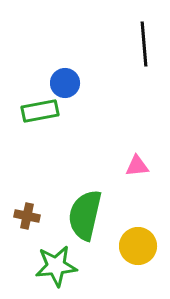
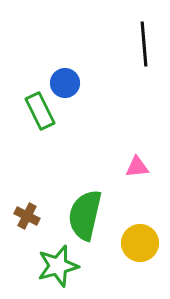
green rectangle: rotated 75 degrees clockwise
pink triangle: moved 1 px down
brown cross: rotated 15 degrees clockwise
yellow circle: moved 2 px right, 3 px up
green star: moved 2 px right; rotated 9 degrees counterclockwise
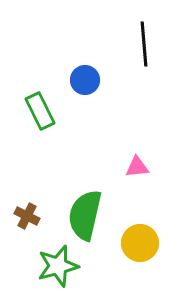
blue circle: moved 20 px right, 3 px up
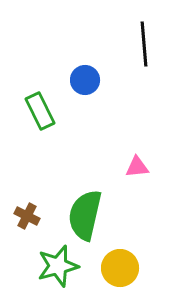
yellow circle: moved 20 px left, 25 px down
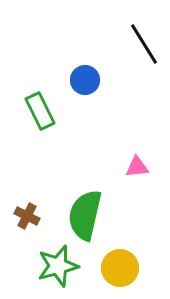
black line: rotated 27 degrees counterclockwise
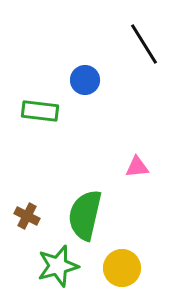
green rectangle: rotated 57 degrees counterclockwise
yellow circle: moved 2 px right
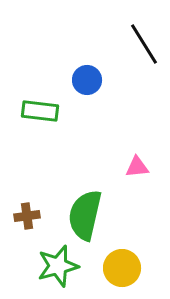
blue circle: moved 2 px right
brown cross: rotated 35 degrees counterclockwise
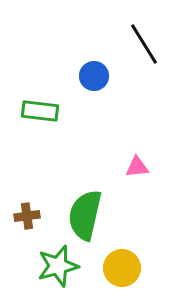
blue circle: moved 7 px right, 4 px up
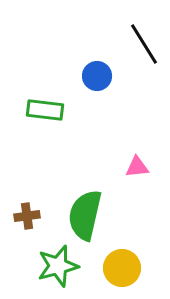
blue circle: moved 3 px right
green rectangle: moved 5 px right, 1 px up
